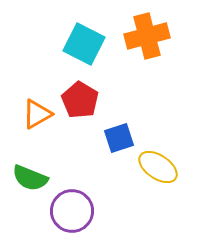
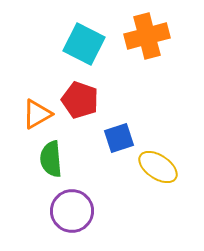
red pentagon: rotated 12 degrees counterclockwise
green semicircle: moved 21 px right, 19 px up; rotated 63 degrees clockwise
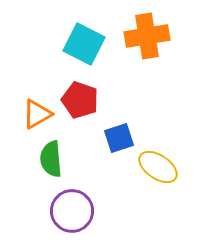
orange cross: rotated 6 degrees clockwise
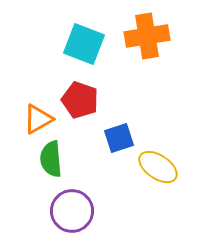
cyan square: rotated 6 degrees counterclockwise
orange triangle: moved 1 px right, 5 px down
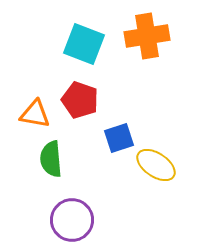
orange triangle: moved 3 px left, 5 px up; rotated 40 degrees clockwise
yellow ellipse: moved 2 px left, 2 px up
purple circle: moved 9 px down
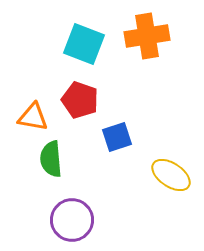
orange triangle: moved 2 px left, 3 px down
blue square: moved 2 px left, 1 px up
yellow ellipse: moved 15 px right, 10 px down
